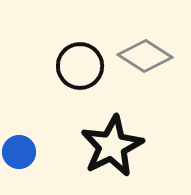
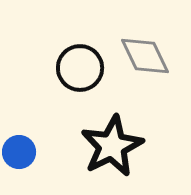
gray diamond: rotated 32 degrees clockwise
black circle: moved 2 px down
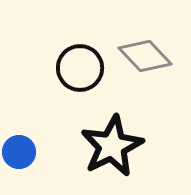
gray diamond: rotated 18 degrees counterclockwise
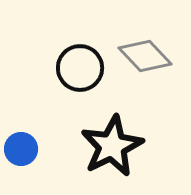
blue circle: moved 2 px right, 3 px up
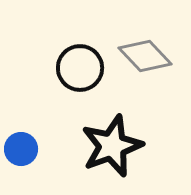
black star: rotated 6 degrees clockwise
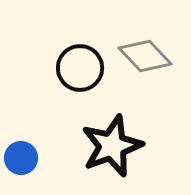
blue circle: moved 9 px down
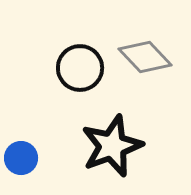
gray diamond: moved 1 px down
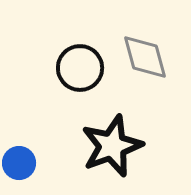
gray diamond: rotated 28 degrees clockwise
blue circle: moved 2 px left, 5 px down
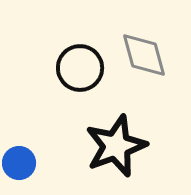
gray diamond: moved 1 px left, 2 px up
black star: moved 4 px right
